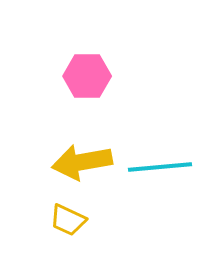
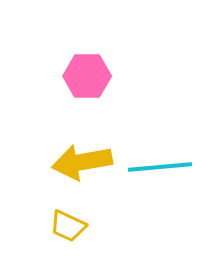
yellow trapezoid: moved 6 px down
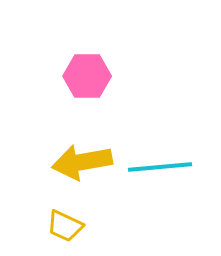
yellow trapezoid: moved 3 px left
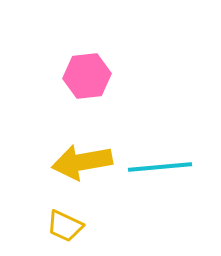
pink hexagon: rotated 6 degrees counterclockwise
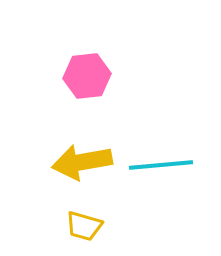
cyan line: moved 1 px right, 2 px up
yellow trapezoid: moved 19 px right; rotated 9 degrees counterclockwise
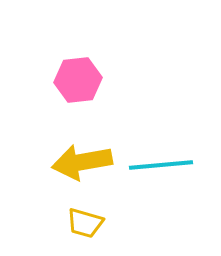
pink hexagon: moved 9 px left, 4 px down
yellow trapezoid: moved 1 px right, 3 px up
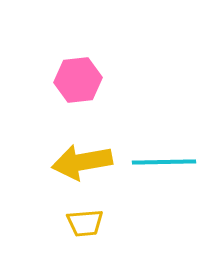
cyan line: moved 3 px right, 3 px up; rotated 4 degrees clockwise
yellow trapezoid: rotated 21 degrees counterclockwise
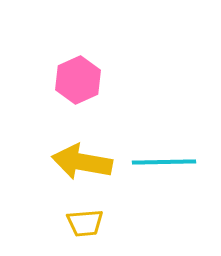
pink hexagon: rotated 18 degrees counterclockwise
yellow arrow: rotated 20 degrees clockwise
